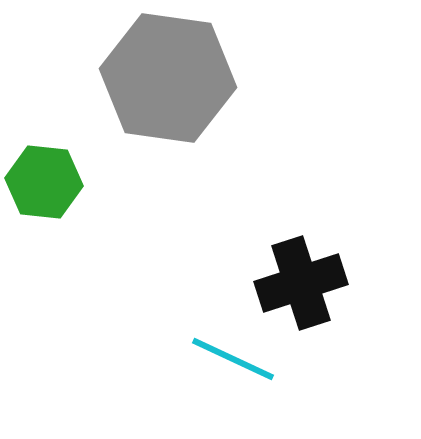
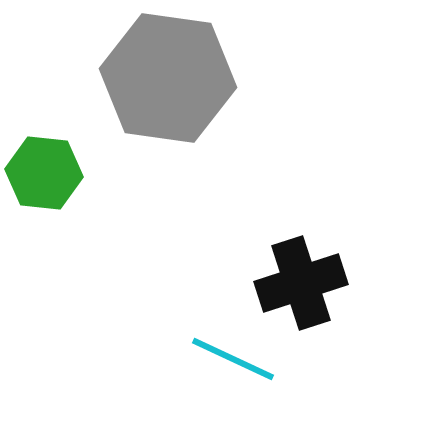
green hexagon: moved 9 px up
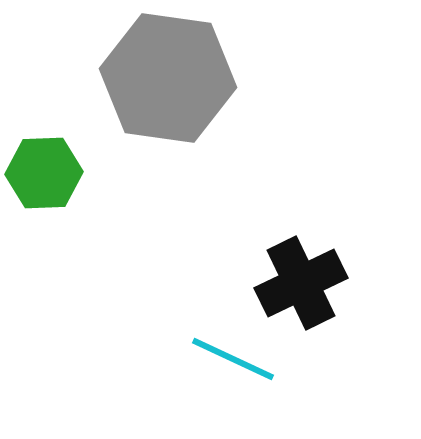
green hexagon: rotated 8 degrees counterclockwise
black cross: rotated 8 degrees counterclockwise
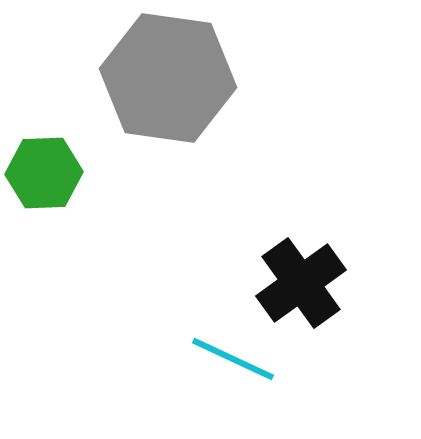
black cross: rotated 10 degrees counterclockwise
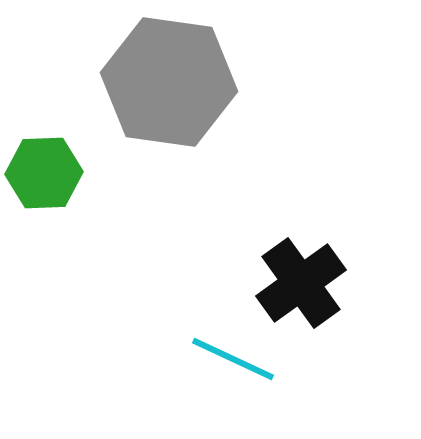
gray hexagon: moved 1 px right, 4 px down
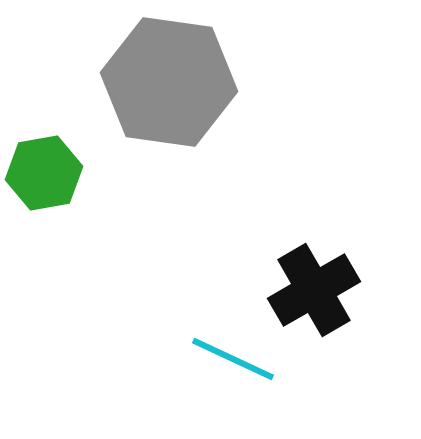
green hexagon: rotated 8 degrees counterclockwise
black cross: moved 13 px right, 7 px down; rotated 6 degrees clockwise
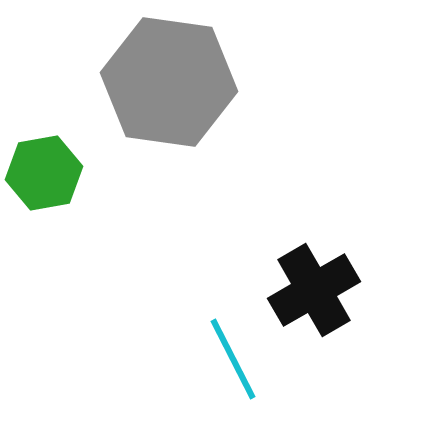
cyan line: rotated 38 degrees clockwise
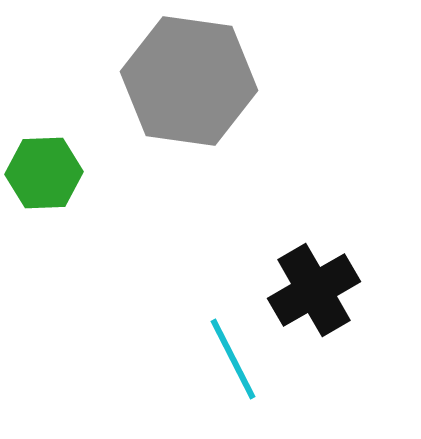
gray hexagon: moved 20 px right, 1 px up
green hexagon: rotated 8 degrees clockwise
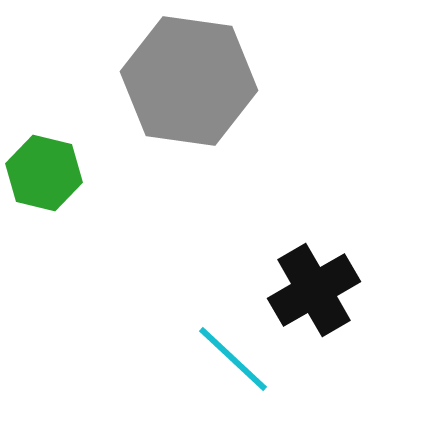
green hexagon: rotated 16 degrees clockwise
cyan line: rotated 20 degrees counterclockwise
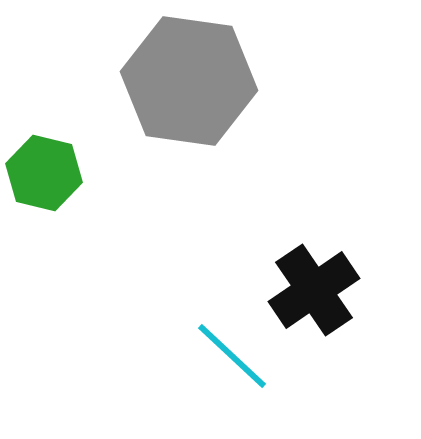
black cross: rotated 4 degrees counterclockwise
cyan line: moved 1 px left, 3 px up
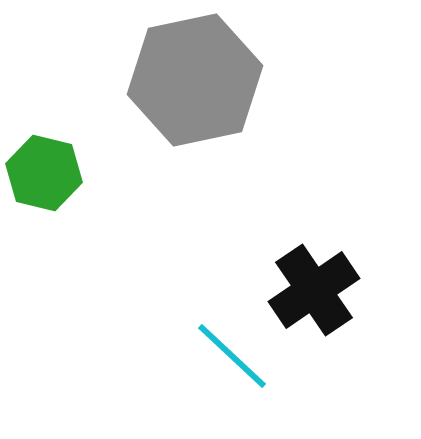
gray hexagon: moved 6 px right, 1 px up; rotated 20 degrees counterclockwise
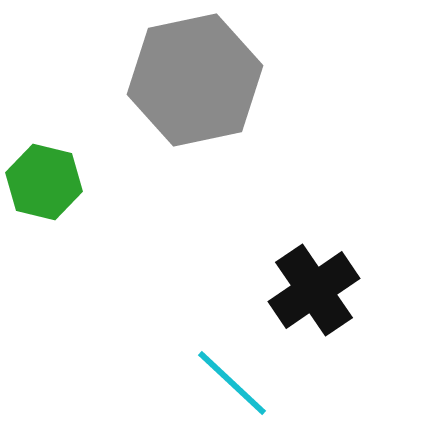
green hexagon: moved 9 px down
cyan line: moved 27 px down
